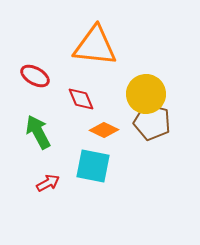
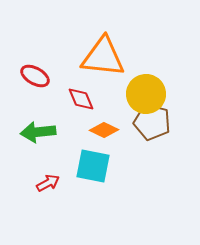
orange triangle: moved 8 px right, 11 px down
green arrow: rotated 68 degrees counterclockwise
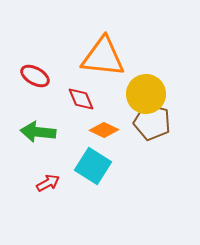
green arrow: rotated 12 degrees clockwise
cyan square: rotated 21 degrees clockwise
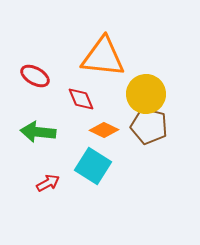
brown pentagon: moved 3 px left, 4 px down
